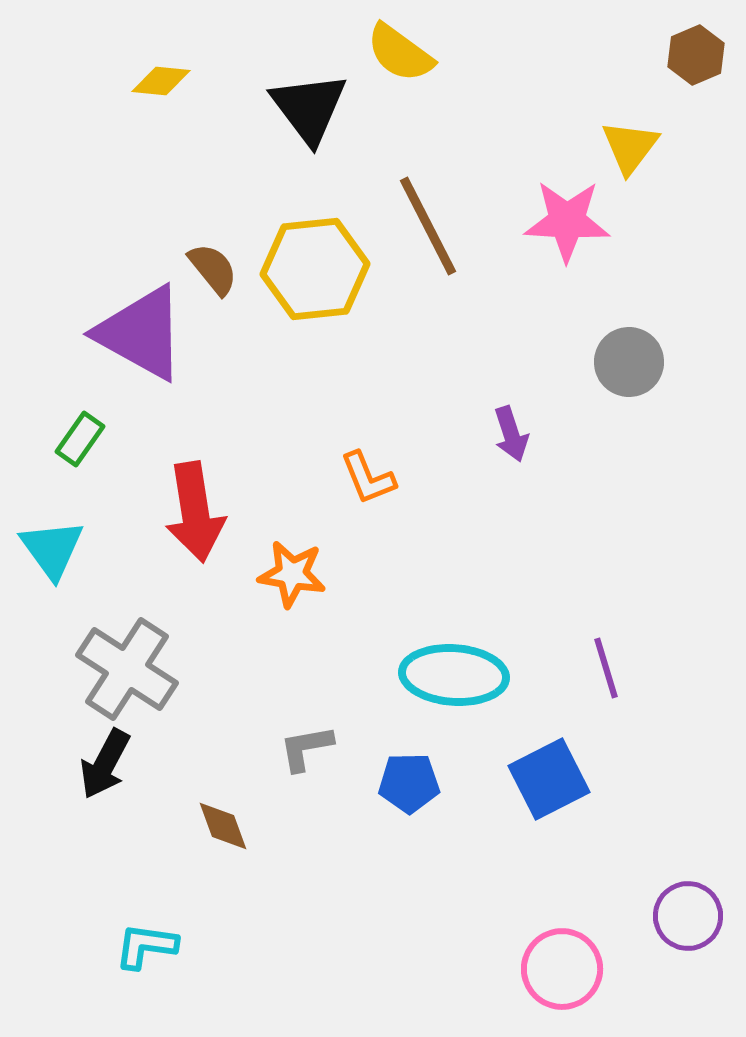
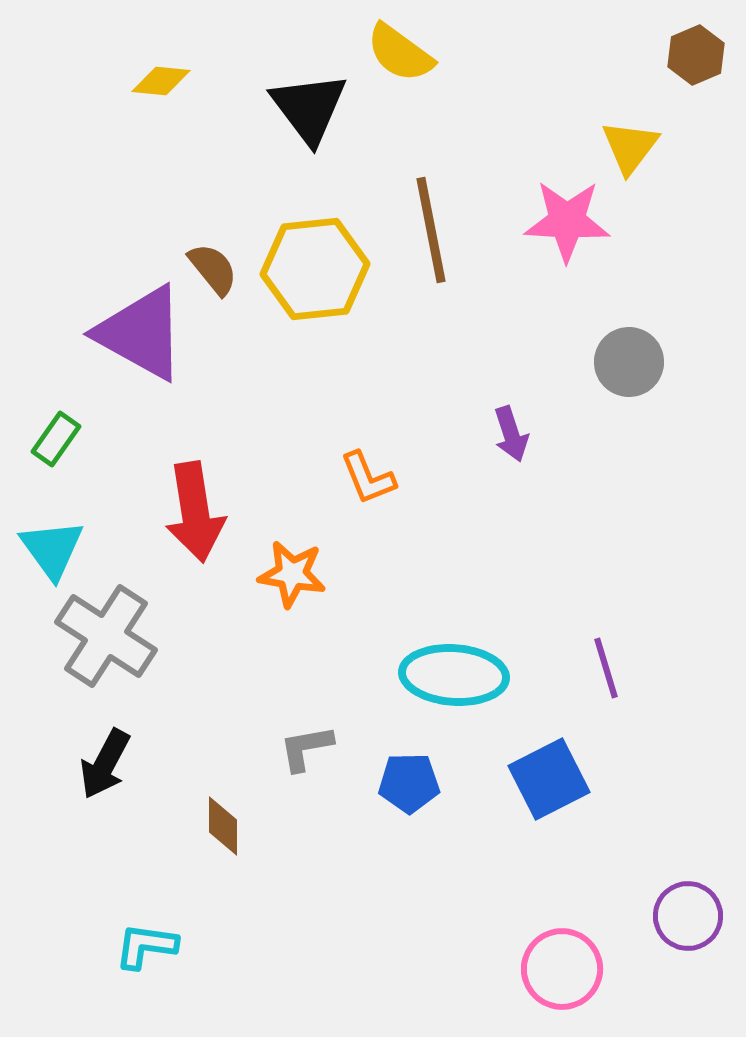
brown line: moved 3 px right, 4 px down; rotated 16 degrees clockwise
green rectangle: moved 24 px left
gray cross: moved 21 px left, 33 px up
brown diamond: rotated 20 degrees clockwise
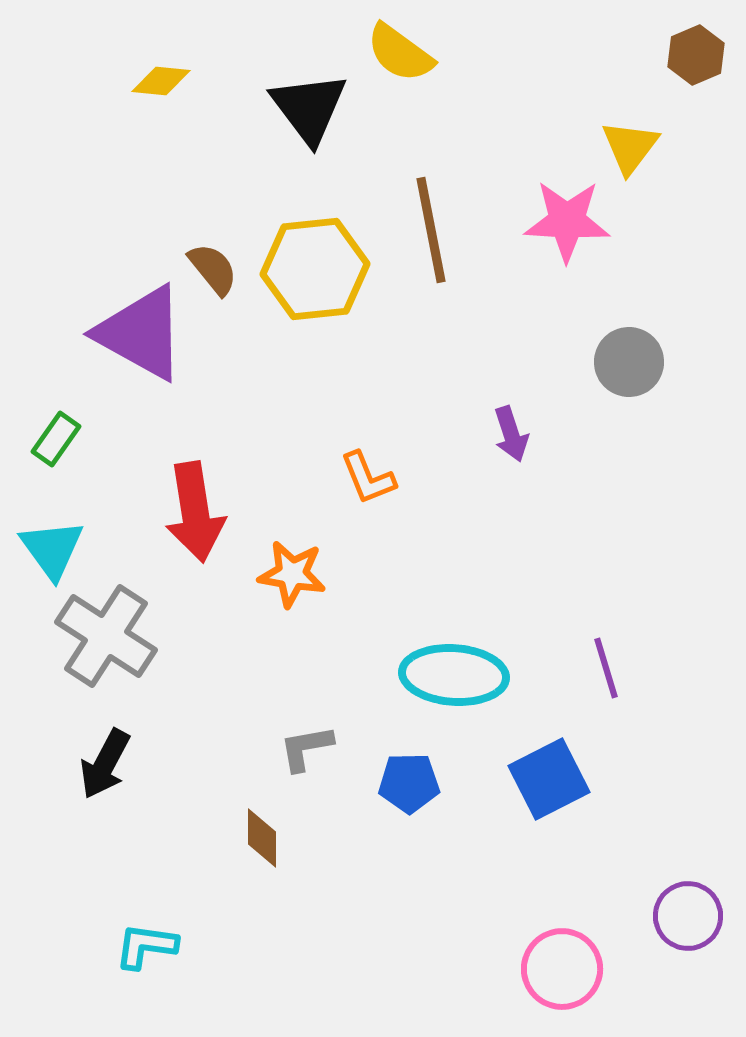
brown diamond: moved 39 px right, 12 px down
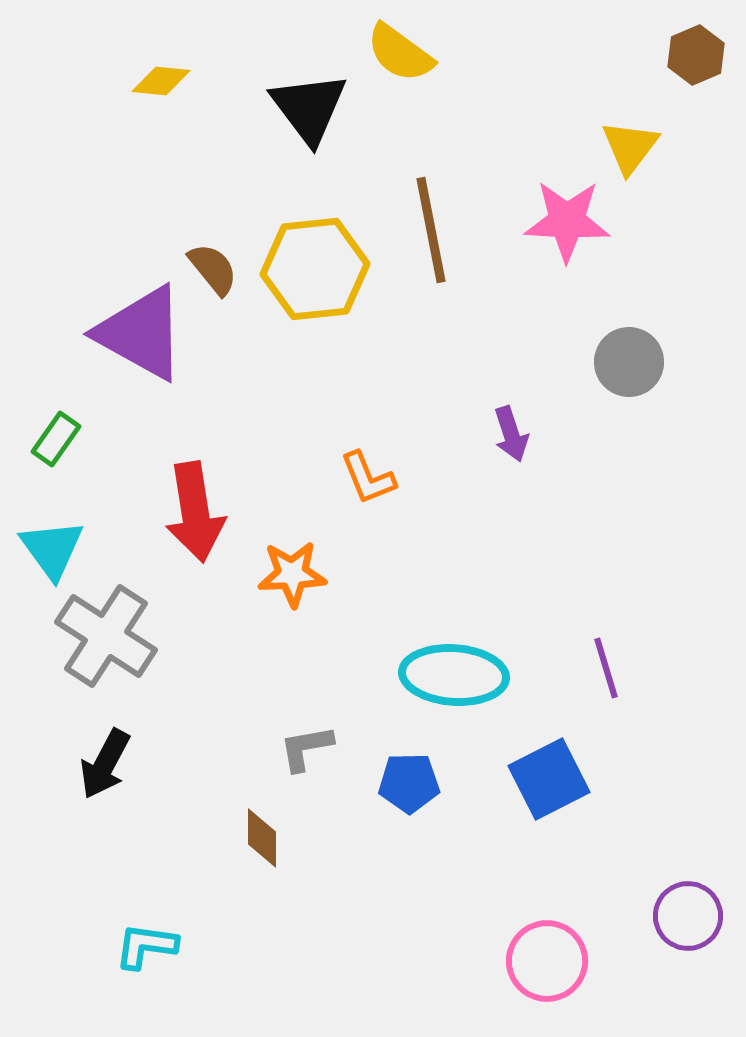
orange star: rotated 12 degrees counterclockwise
pink circle: moved 15 px left, 8 px up
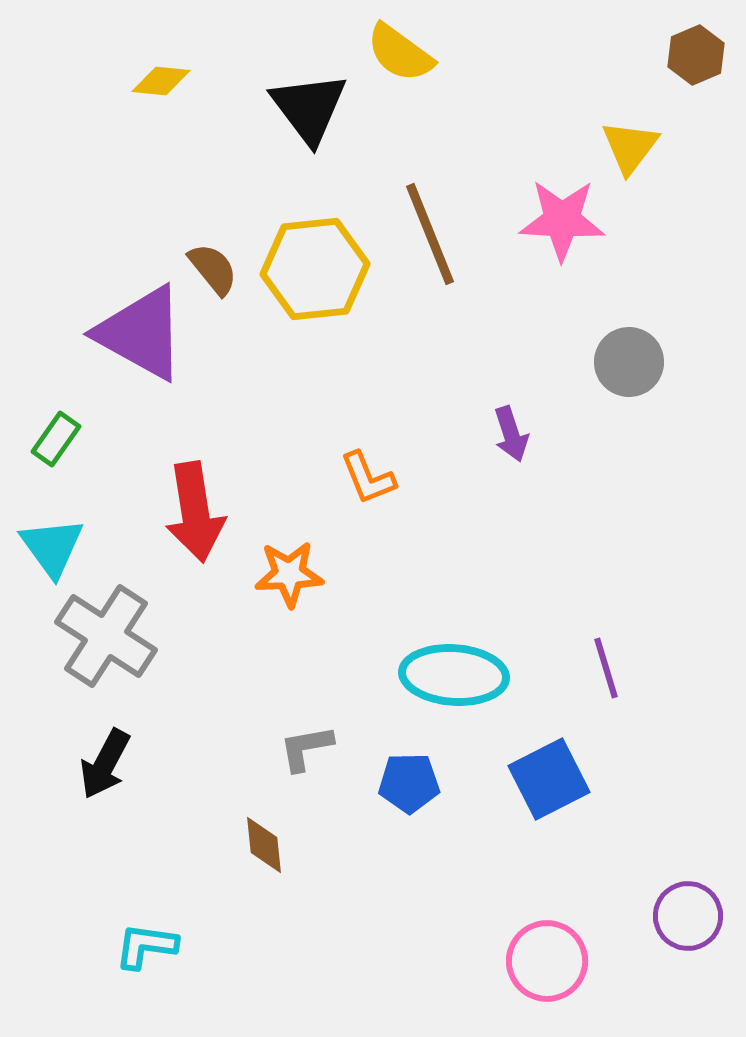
pink star: moved 5 px left, 1 px up
brown line: moved 1 px left, 4 px down; rotated 11 degrees counterclockwise
cyan triangle: moved 2 px up
orange star: moved 3 px left
brown diamond: moved 2 px right, 7 px down; rotated 6 degrees counterclockwise
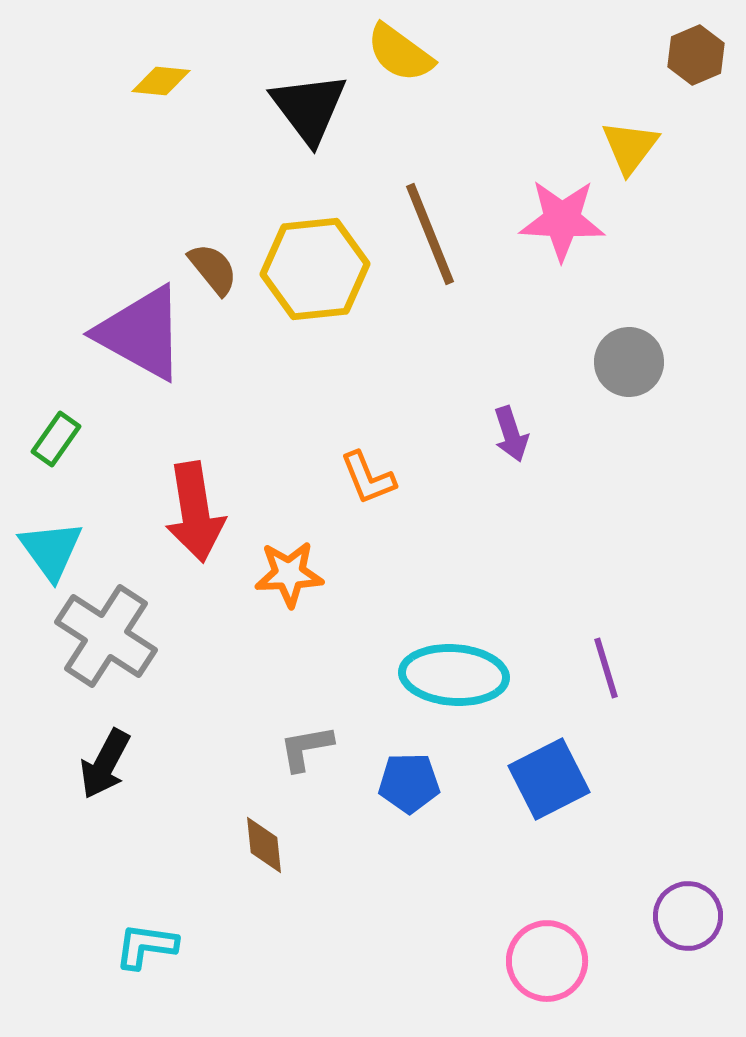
cyan triangle: moved 1 px left, 3 px down
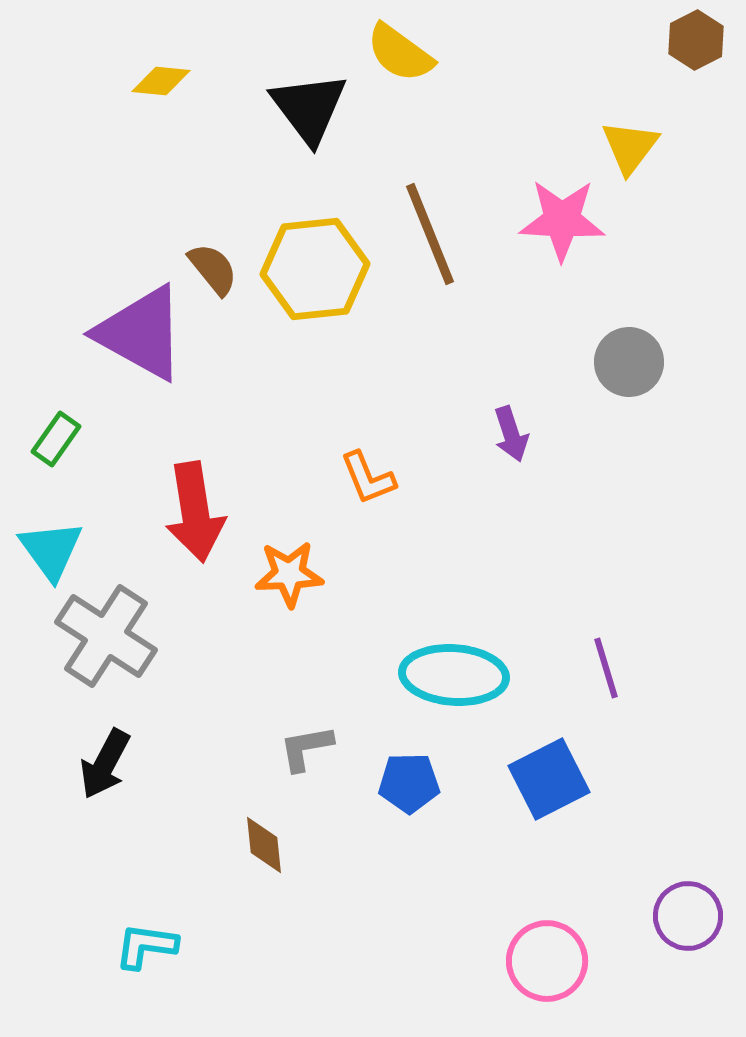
brown hexagon: moved 15 px up; rotated 4 degrees counterclockwise
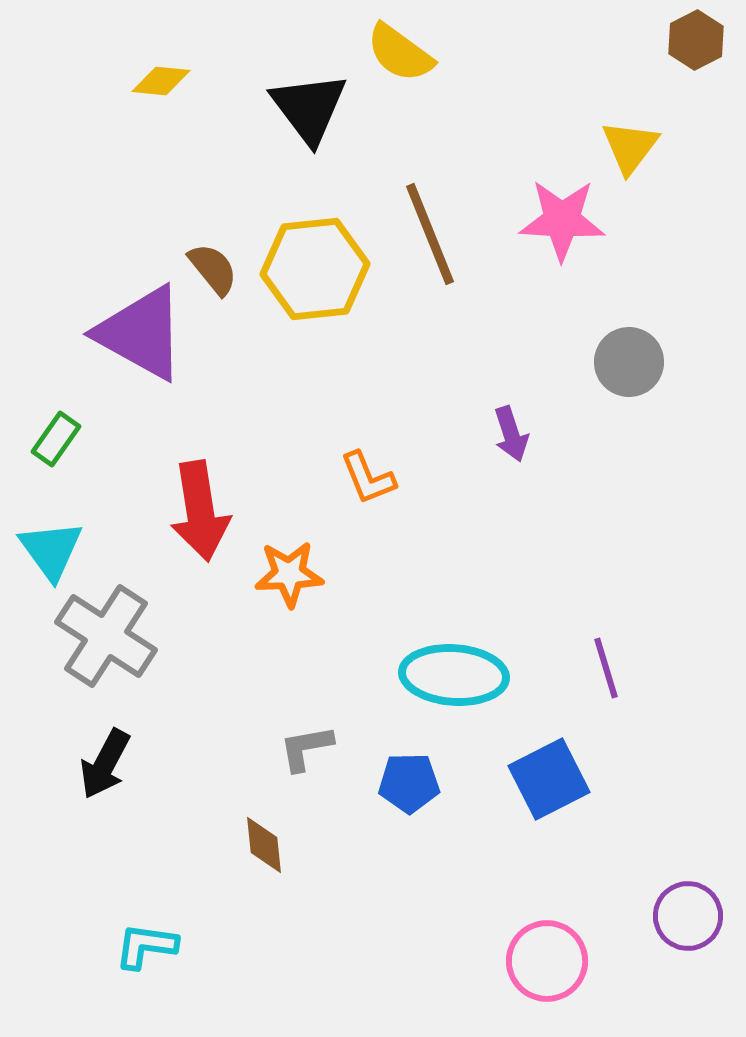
red arrow: moved 5 px right, 1 px up
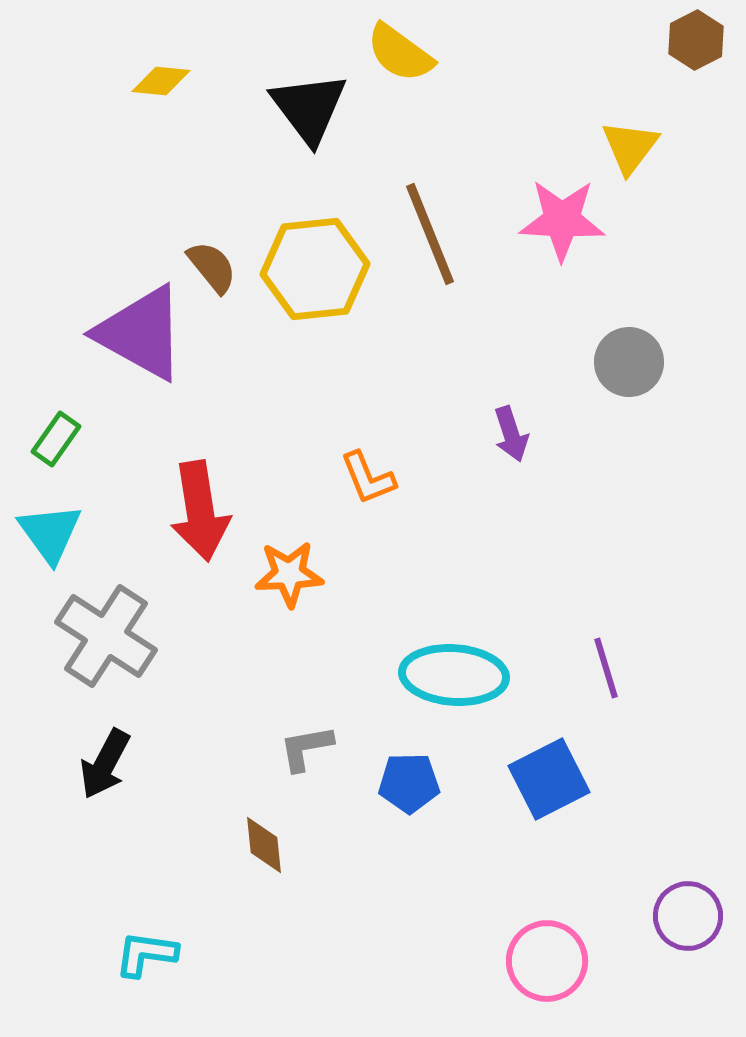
brown semicircle: moved 1 px left, 2 px up
cyan triangle: moved 1 px left, 17 px up
cyan L-shape: moved 8 px down
